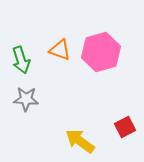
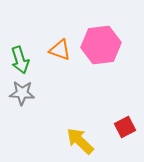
pink hexagon: moved 7 px up; rotated 9 degrees clockwise
green arrow: moved 1 px left
gray star: moved 4 px left, 6 px up
yellow arrow: rotated 8 degrees clockwise
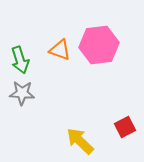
pink hexagon: moved 2 px left
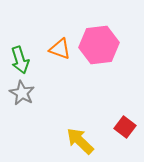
orange triangle: moved 1 px up
gray star: rotated 25 degrees clockwise
red square: rotated 25 degrees counterclockwise
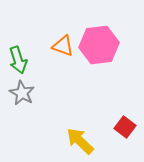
orange triangle: moved 3 px right, 3 px up
green arrow: moved 2 px left
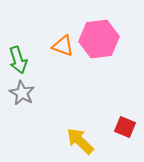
pink hexagon: moved 6 px up
red square: rotated 15 degrees counterclockwise
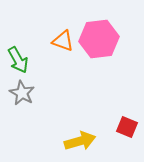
orange triangle: moved 5 px up
green arrow: rotated 12 degrees counterclockwise
red square: moved 2 px right
yellow arrow: rotated 120 degrees clockwise
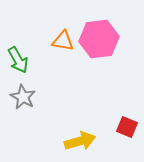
orange triangle: rotated 10 degrees counterclockwise
gray star: moved 1 px right, 4 px down
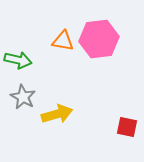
green arrow: rotated 48 degrees counterclockwise
red square: rotated 10 degrees counterclockwise
yellow arrow: moved 23 px left, 27 px up
